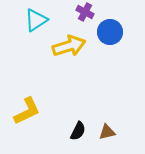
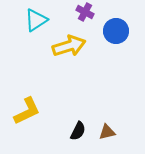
blue circle: moved 6 px right, 1 px up
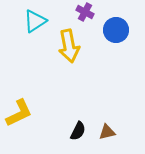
cyan triangle: moved 1 px left, 1 px down
blue circle: moved 1 px up
yellow arrow: rotated 96 degrees clockwise
yellow L-shape: moved 8 px left, 2 px down
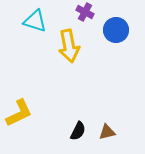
cyan triangle: rotated 50 degrees clockwise
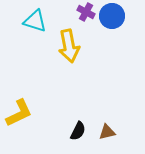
purple cross: moved 1 px right
blue circle: moved 4 px left, 14 px up
